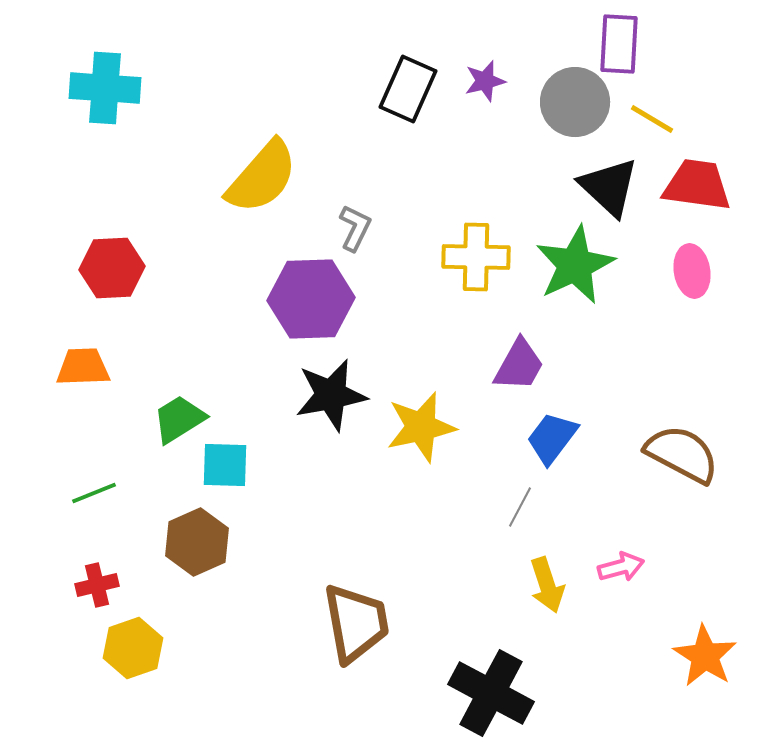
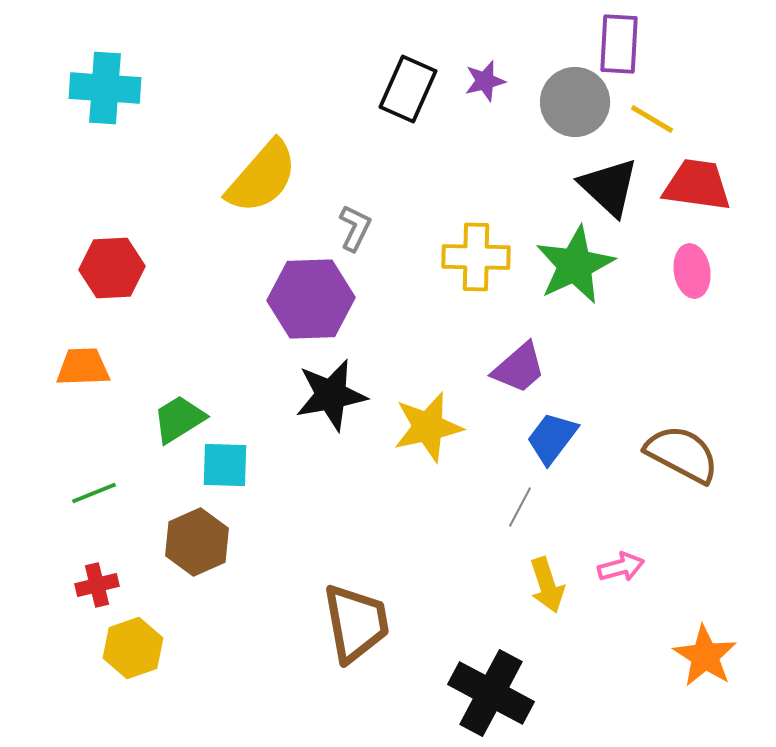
purple trapezoid: moved 3 px down; rotated 20 degrees clockwise
yellow star: moved 7 px right
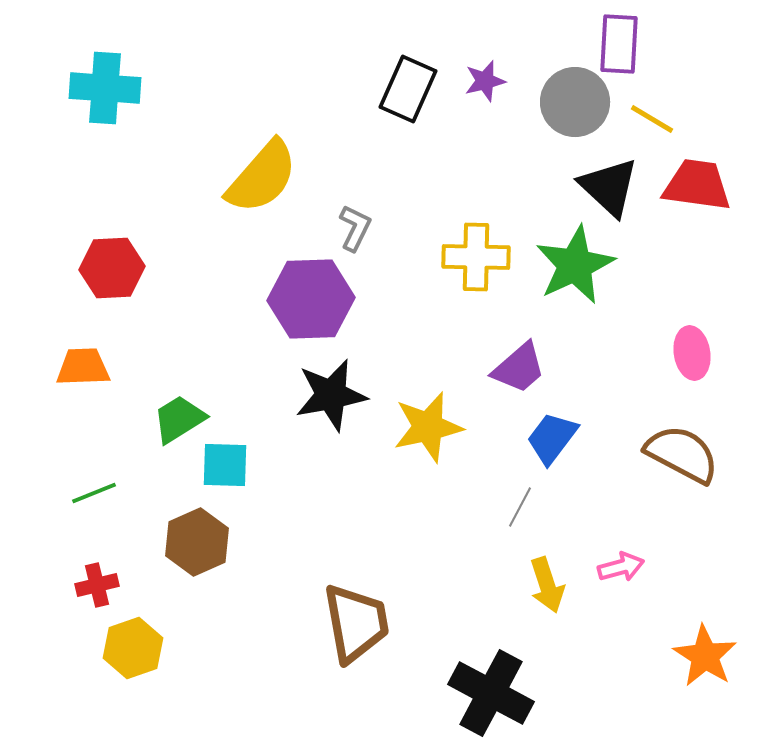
pink ellipse: moved 82 px down
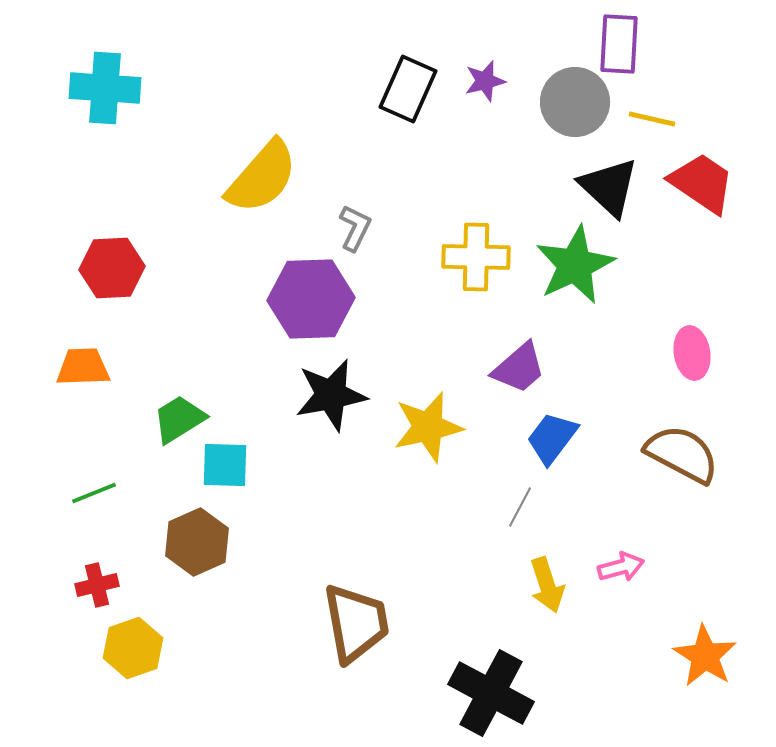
yellow line: rotated 18 degrees counterclockwise
red trapezoid: moved 5 px right, 2 px up; rotated 26 degrees clockwise
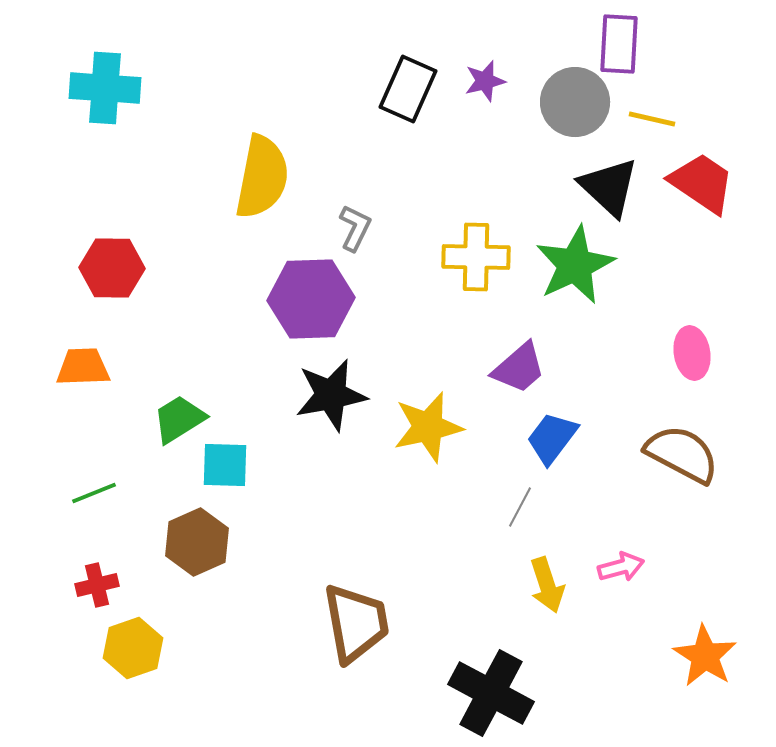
yellow semicircle: rotated 30 degrees counterclockwise
red hexagon: rotated 4 degrees clockwise
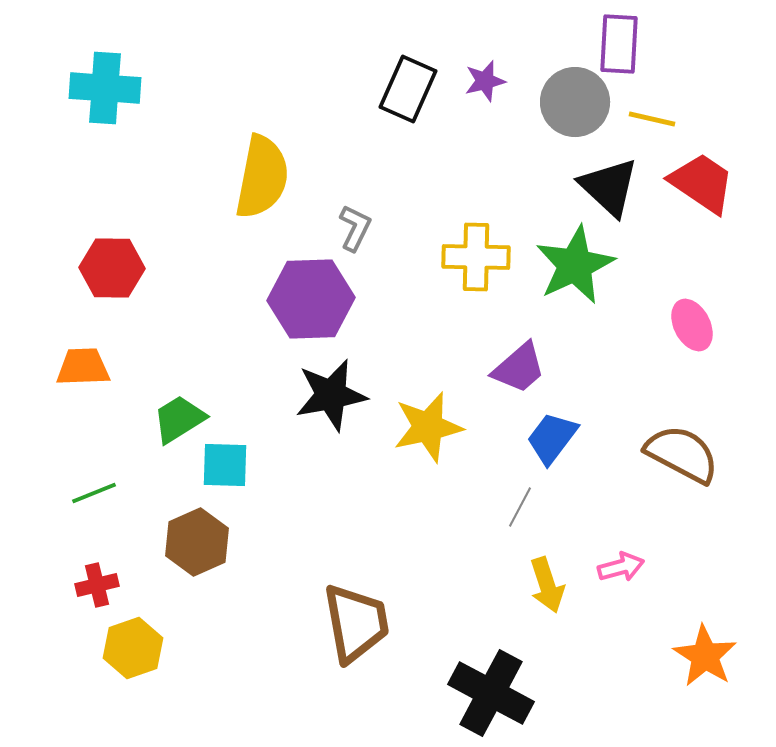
pink ellipse: moved 28 px up; rotated 18 degrees counterclockwise
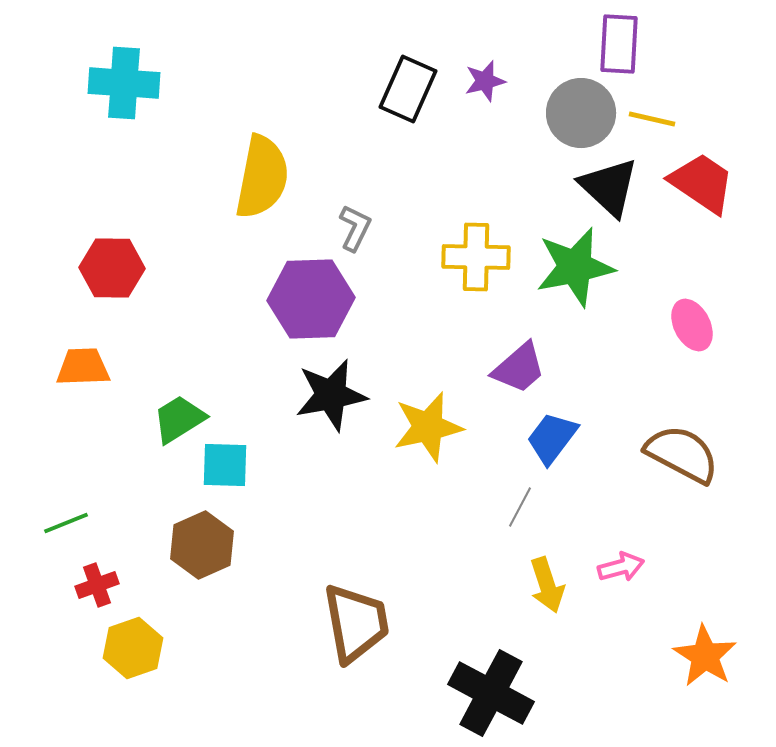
cyan cross: moved 19 px right, 5 px up
gray circle: moved 6 px right, 11 px down
green star: moved 2 px down; rotated 14 degrees clockwise
green line: moved 28 px left, 30 px down
brown hexagon: moved 5 px right, 3 px down
red cross: rotated 6 degrees counterclockwise
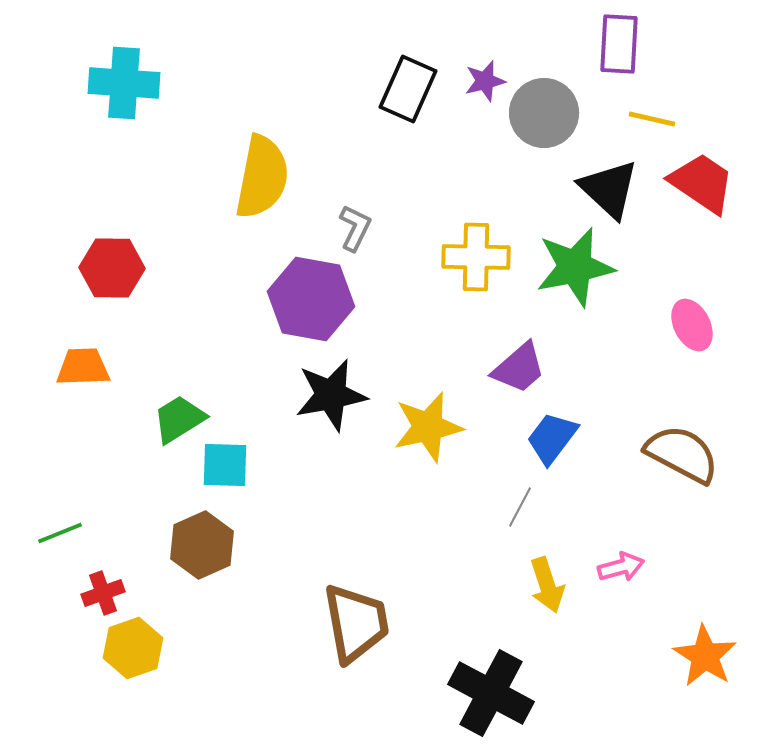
gray circle: moved 37 px left
black triangle: moved 2 px down
purple hexagon: rotated 12 degrees clockwise
green line: moved 6 px left, 10 px down
red cross: moved 6 px right, 8 px down
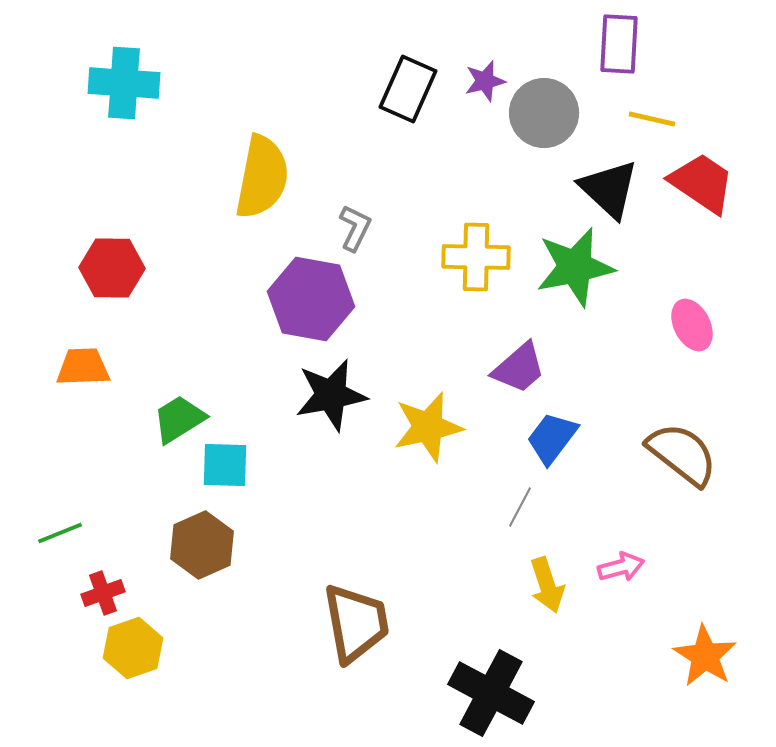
brown semicircle: rotated 10 degrees clockwise
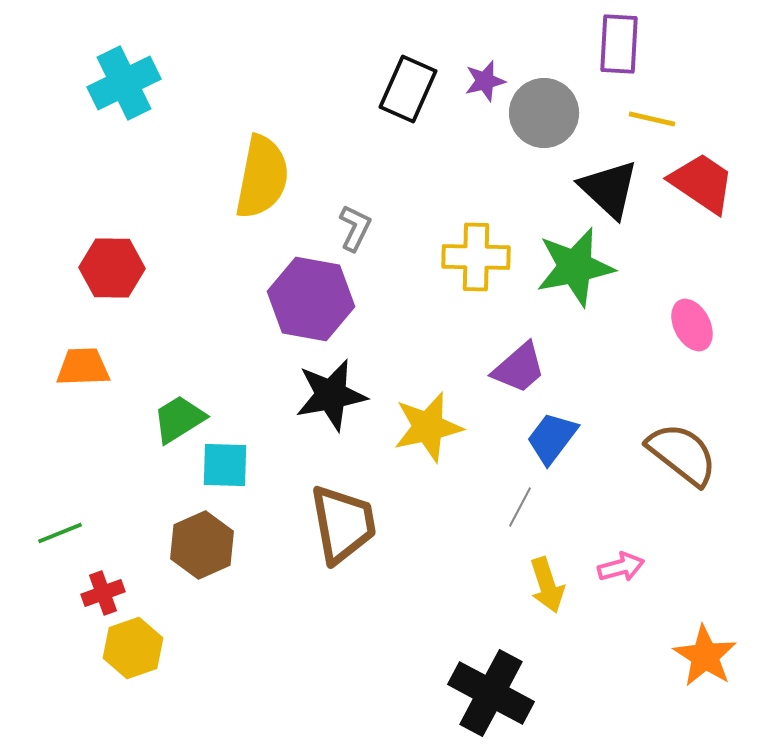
cyan cross: rotated 30 degrees counterclockwise
brown trapezoid: moved 13 px left, 99 px up
